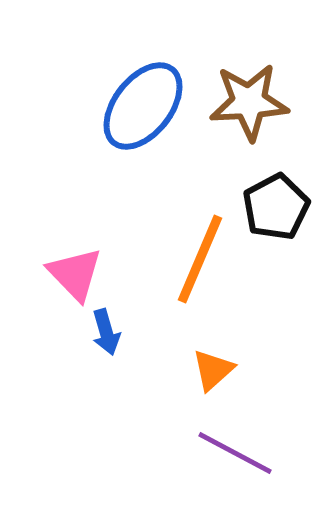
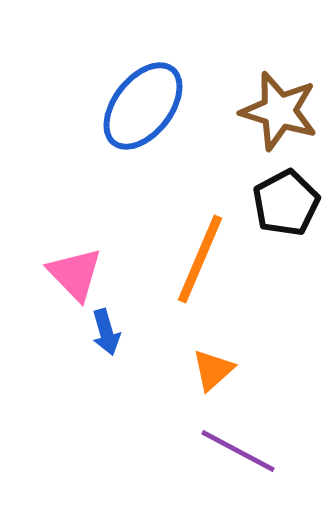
brown star: moved 30 px right, 9 px down; rotated 20 degrees clockwise
black pentagon: moved 10 px right, 4 px up
purple line: moved 3 px right, 2 px up
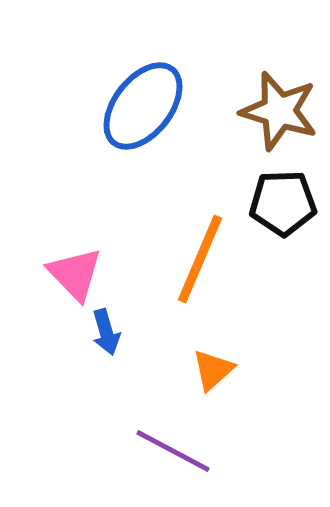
black pentagon: moved 3 px left; rotated 26 degrees clockwise
purple line: moved 65 px left
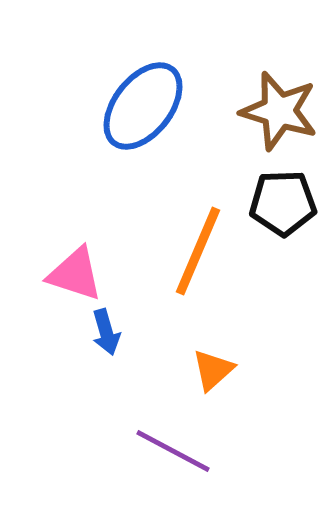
orange line: moved 2 px left, 8 px up
pink triangle: rotated 28 degrees counterclockwise
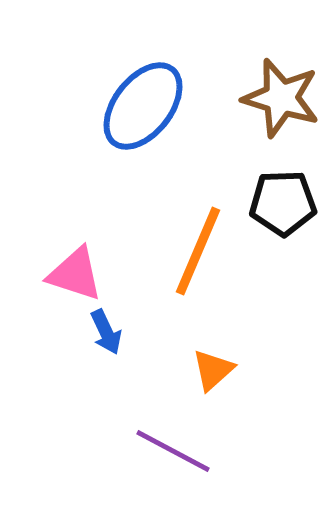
brown star: moved 2 px right, 13 px up
blue arrow: rotated 9 degrees counterclockwise
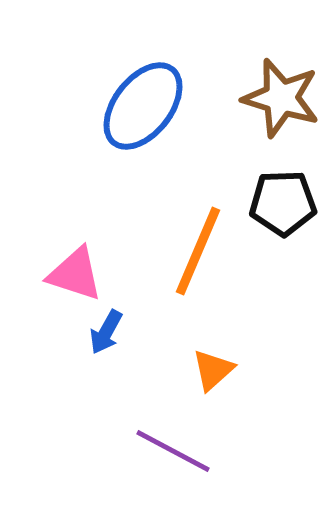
blue arrow: rotated 54 degrees clockwise
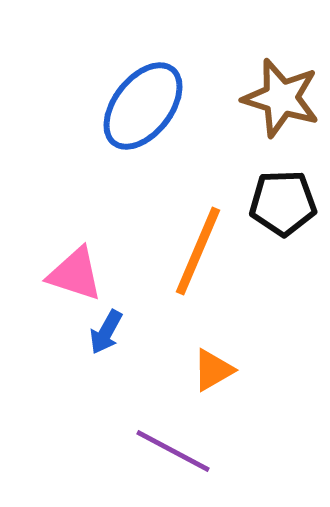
orange triangle: rotated 12 degrees clockwise
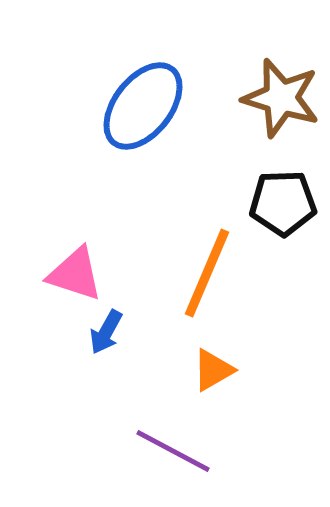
orange line: moved 9 px right, 22 px down
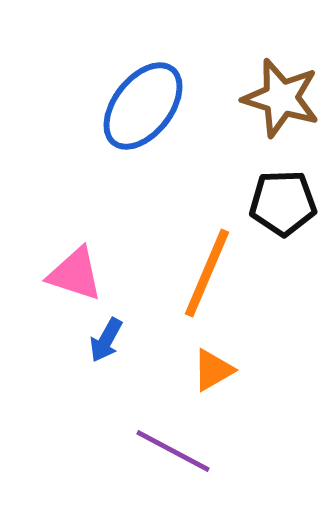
blue arrow: moved 8 px down
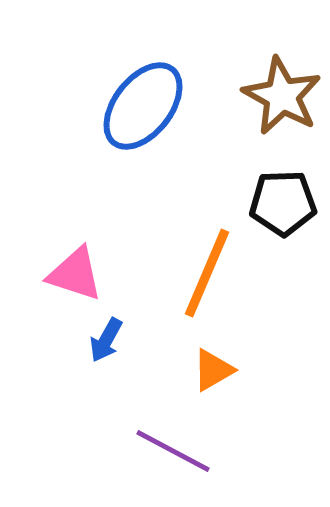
brown star: moved 1 px right, 2 px up; rotated 12 degrees clockwise
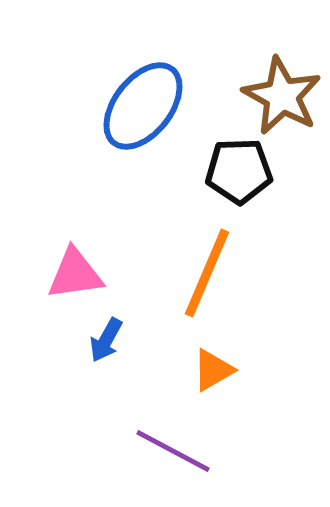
black pentagon: moved 44 px left, 32 px up
pink triangle: rotated 26 degrees counterclockwise
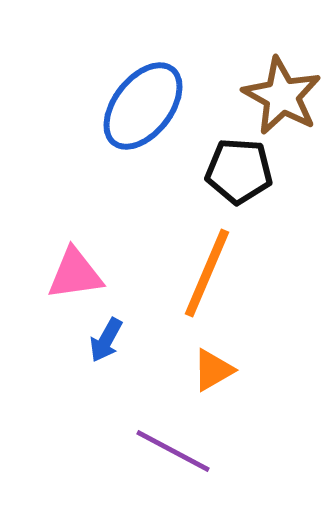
black pentagon: rotated 6 degrees clockwise
